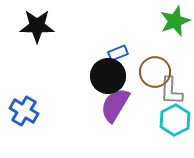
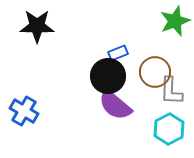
purple semicircle: rotated 81 degrees counterclockwise
cyan hexagon: moved 6 px left, 9 px down
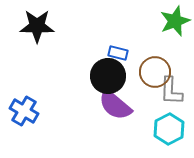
blue rectangle: rotated 36 degrees clockwise
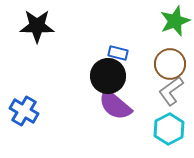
brown circle: moved 15 px right, 8 px up
gray L-shape: rotated 52 degrees clockwise
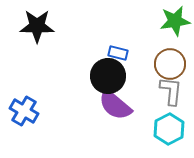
green star: rotated 12 degrees clockwise
gray L-shape: rotated 132 degrees clockwise
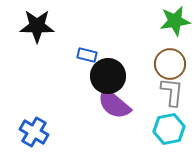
blue rectangle: moved 31 px left, 2 px down
gray L-shape: moved 1 px right, 1 px down
purple semicircle: moved 1 px left, 1 px up
blue cross: moved 10 px right, 21 px down
cyan hexagon: rotated 16 degrees clockwise
